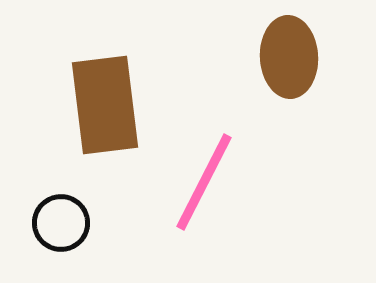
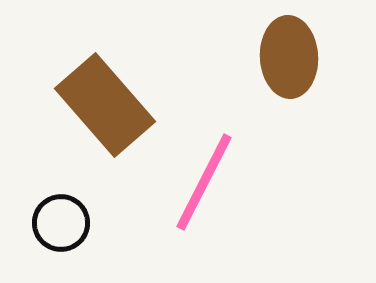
brown rectangle: rotated 34 degrees counterclockwise
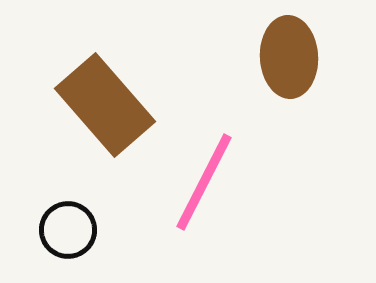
black circle: moved 7 px right, 7 px down
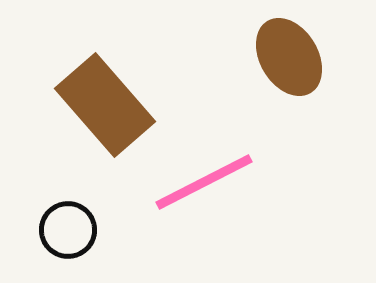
brown ellipse: rotated 28 degrees counterclockwise
pink line: rotated 36 degrees clockwise
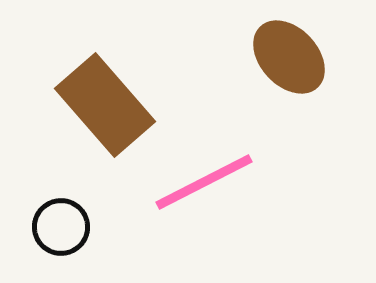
brown ellipse: rotated 12 degrees counterclockwise
black circle: moved 7 px left, 3 px up
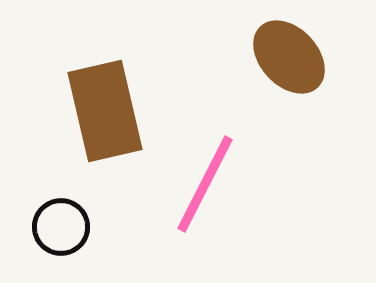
brown rectangle: moved 6 px down; rotated 28 degrees clockwise
pink line: moved 1 px right, 2 px down; rotated 36 degrees counterclockwise
